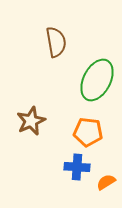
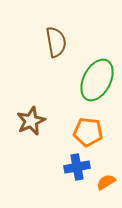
blue cross: rotated 15 degrees counterclockwise
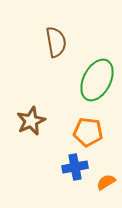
blue cross: moved 2 px left
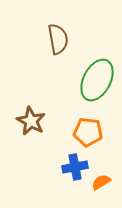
brown semicircle: moved 2 px right, 3 px up
brown star: rotated 20 degrees counterclockwise
orange semicircle: moved 5 px left
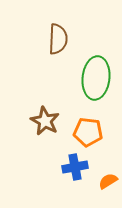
brown semicircle: rotated 12 degrees clockwise
green ellipse: moved 1 px left, 2 px up; rotated 21 degrees counterclockwise
brown star: moved 14 px right
orange semicircle: moved 7 px right, 1 px up
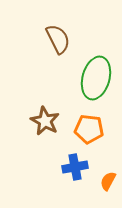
brown semicircle: rotated 28 degrees counterclockwise
green ellipse: rotated 9 degrees clockwise
orange pentagon: moved 1 px right, 3 px up
orange semicircle: rotated 30 degrees counterclockwise
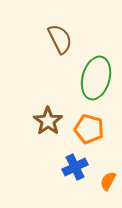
brown semicircle: moved 2 px right
brown star: moved 3 px right; rotated 8 degrees clockwise
orange pentagon: rotated 8 degrees clockwise
blue cross: rotated 15 degrees counterclockwise
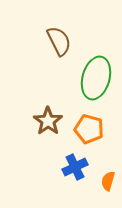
brown semicircle: moved 1 px left, 2 px down
orange semicircle: rotated 12 degrees counterclockwise
